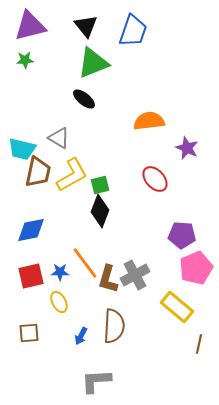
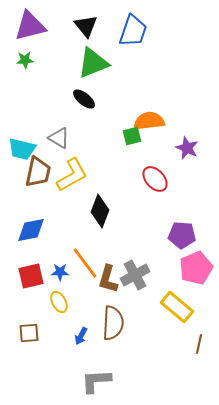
green square: moved 32 px right, 49 px up
brown semicircle: moved 1 px left, 3 px up
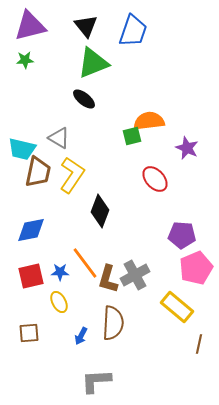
yellow L-shape: rotated 27 degrees counterclockwise
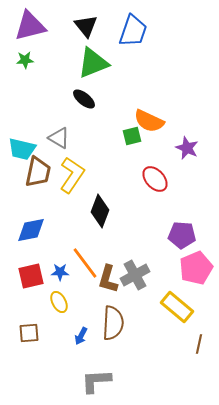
orange semicircle: rotated 148 degrees counterclockwise
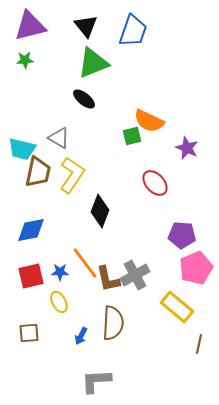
red ellipse: moved 4 px down
brown L-shape: rotated 28 degrees counterclockwise
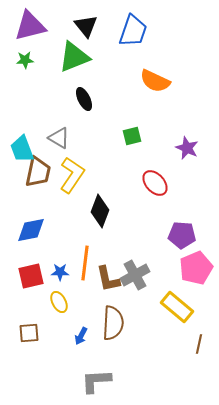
green triangle: moved 19 px left, 6 px up
black ellipse: rotated 25 degrees clockwise
orange semicircle: moved 6 px right, 40 px up
cyan trapezoid: rotated 56 degrees clockwise
orange line: rotated 44 degrees clockwise
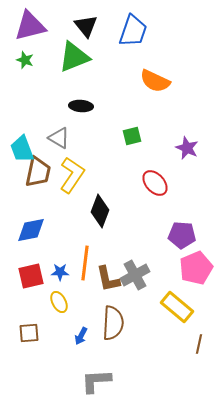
green star: rotated 24 degrees clockwise
black ellipse: moved 3 px left, 7 px down; rotated 60 degrees counterclockwise
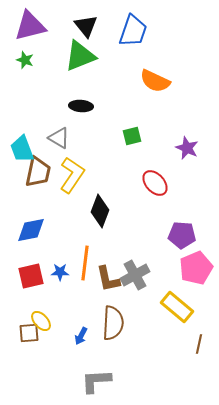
green triangle: moved 6 px right, 1 px up
yellow ellipse: moved 18 px left, 19 px down; rotated 15 degrees counterclockwise
